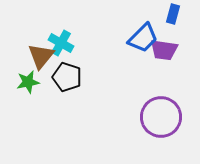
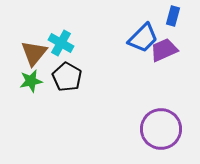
blue rectangle: moved 2 px down
purple trapezoid: rotated 148 degrees clockwise
brown triangle: moved 7 px left, 3 px up
black pentagon: rotated 12 degrees clockwise
green star: moved 3 px right, 1 px up
purple circle: moved 12 px down
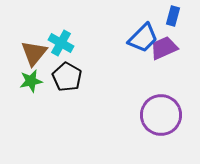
purple trapezoid: moved 2 px up
purple circle: moved 14 px up
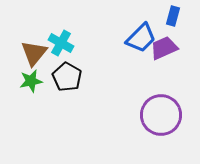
blue trapezoid: moved 2 px left
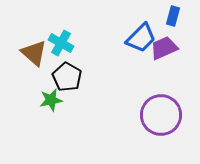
brown triangle: rotated 28 degrees counterclockwise
green star: moved 20 px right, 19 px down
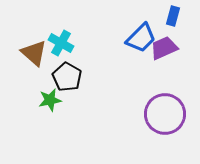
green star: moved 1 px left
purple circle: moved 4 px right, 1 px up
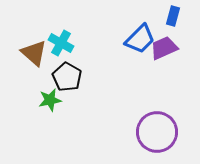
blue trapezoid: moved 1 px left, 1 px down
purple circle: moved 8 px left, 18 px down
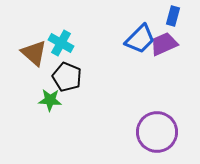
purple trapezoid: moved 4 px up
black pentagon: rotated 8 degrees counterclockwise
green star: rotated 15 degrees clockwise
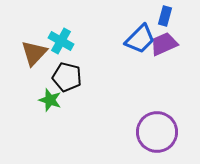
blue rectangle: moved 8 px left
cyan cross: moved 2 px up
brown triangle: rotated 32 degrees clockwise
black pentagon: rotated 8 degrees counterclockwise
green star: rotated 15 degrees clockwise
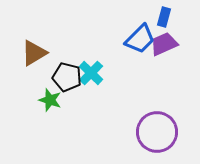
blue rectangle: moved 1 px left, 1 px down
cyan cross: moved 30 px right, 32 px down; rotated 15 degrees clockwise
brown triangle: rotated 16 degrees clockwise
